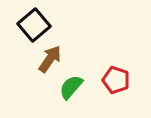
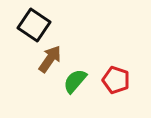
black square: rotated 16 degrees counterclockwise
green semicircle: moved 4 px right, 6 px up
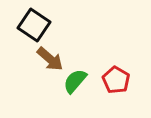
brown arrow: rotated 96 degrees clockwise
red pentagon: rotated 12 degrees clockwise
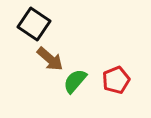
black square: moved 1 px up
red pentagon: rotated 20 degrees clockwise
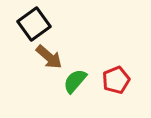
black square: rotated 20 degrees clockwise
brown arrow: moved 1 px left, 2 px up
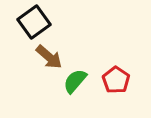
black square: moved 2 px up
red pentagon: rotated 16 degrees counterclockwise
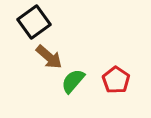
green semicircle: moved 2 px left
